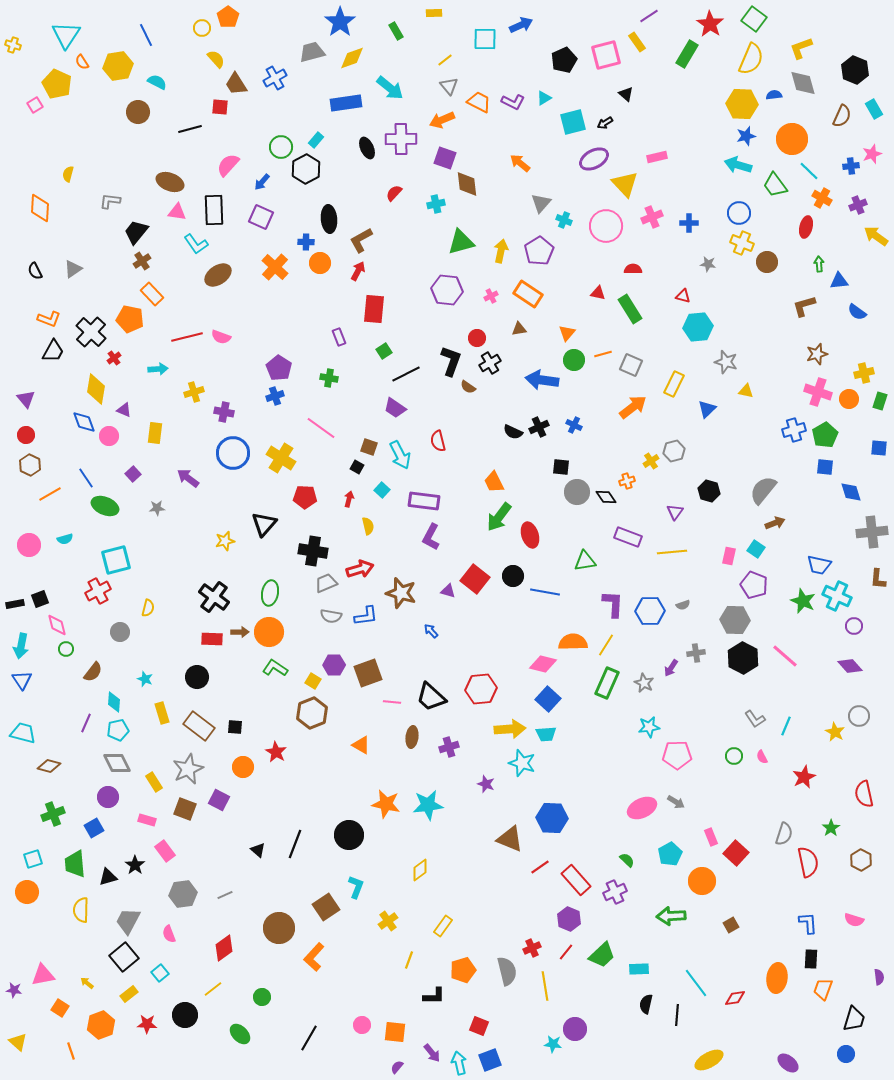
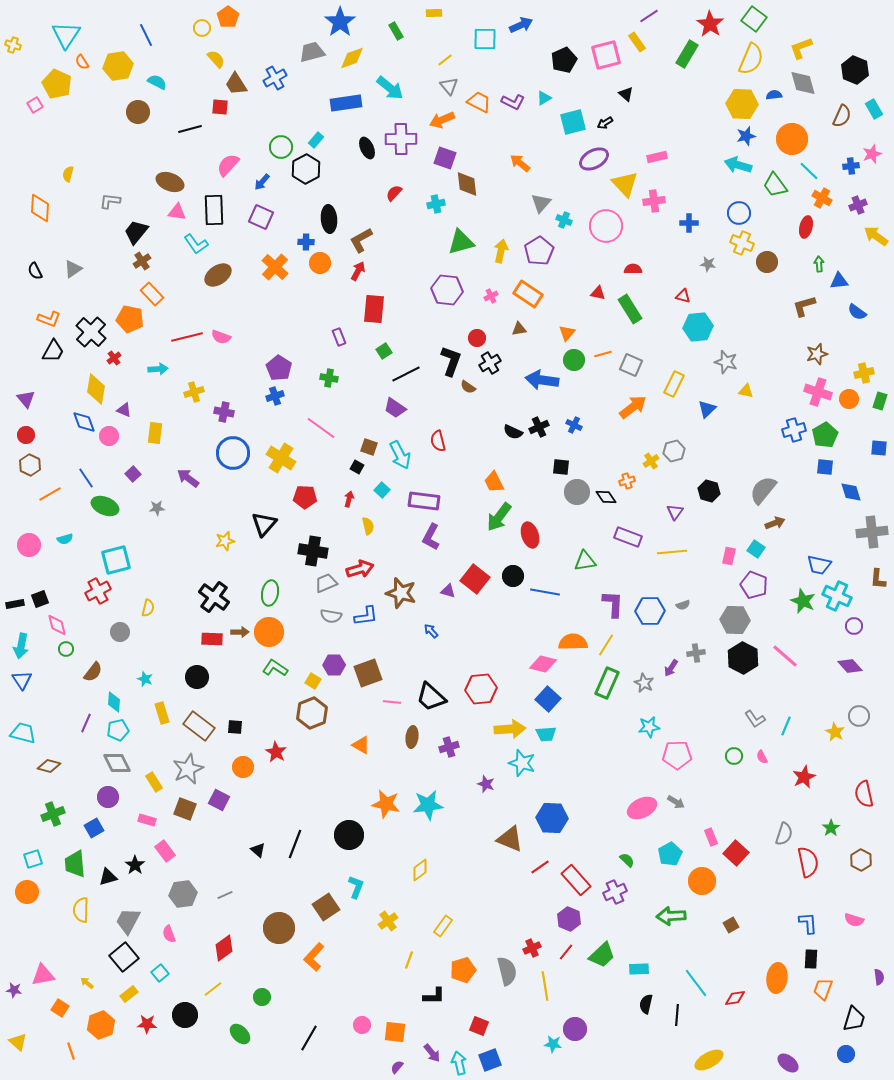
pink cross at (652, 217): moved 2 px right, 16 px up; rotated 15 degrees clockwise
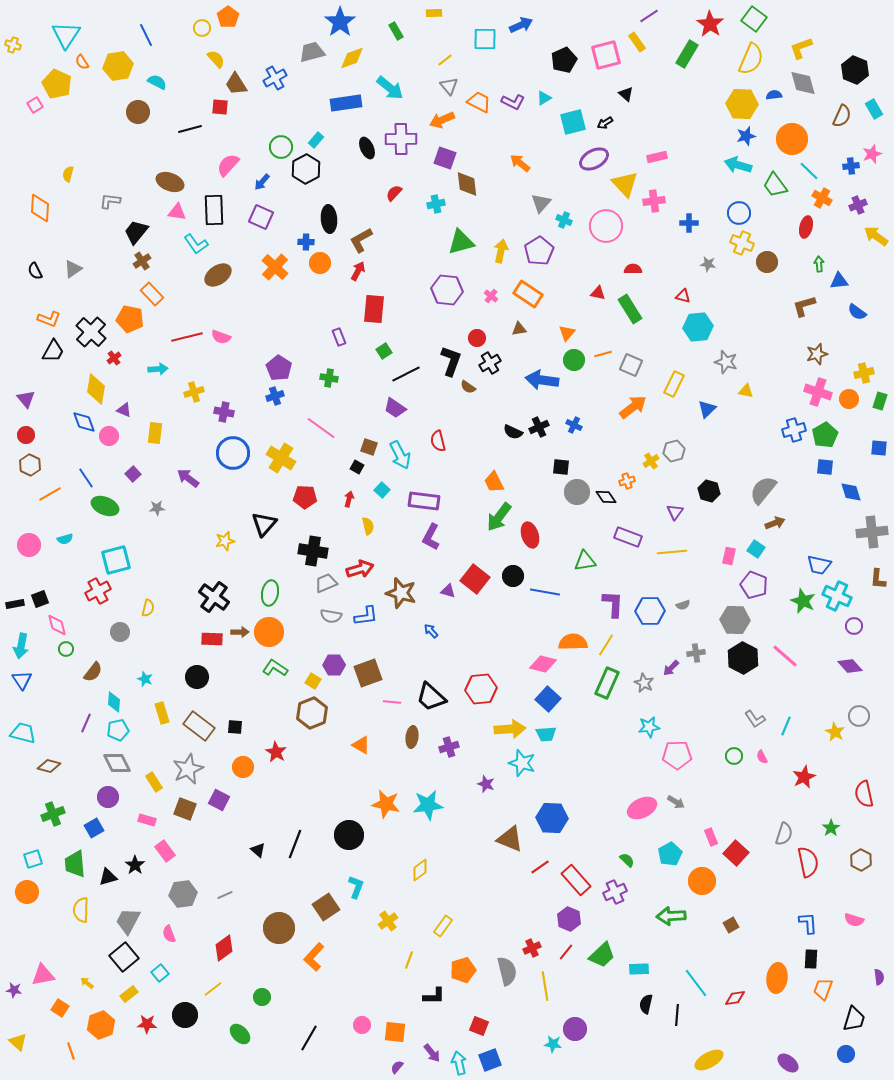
pink cross at (491, 296): rotated 24 degrees counterclockwise
purple arrow at (671, 668): rotated 12 degrees clockwise
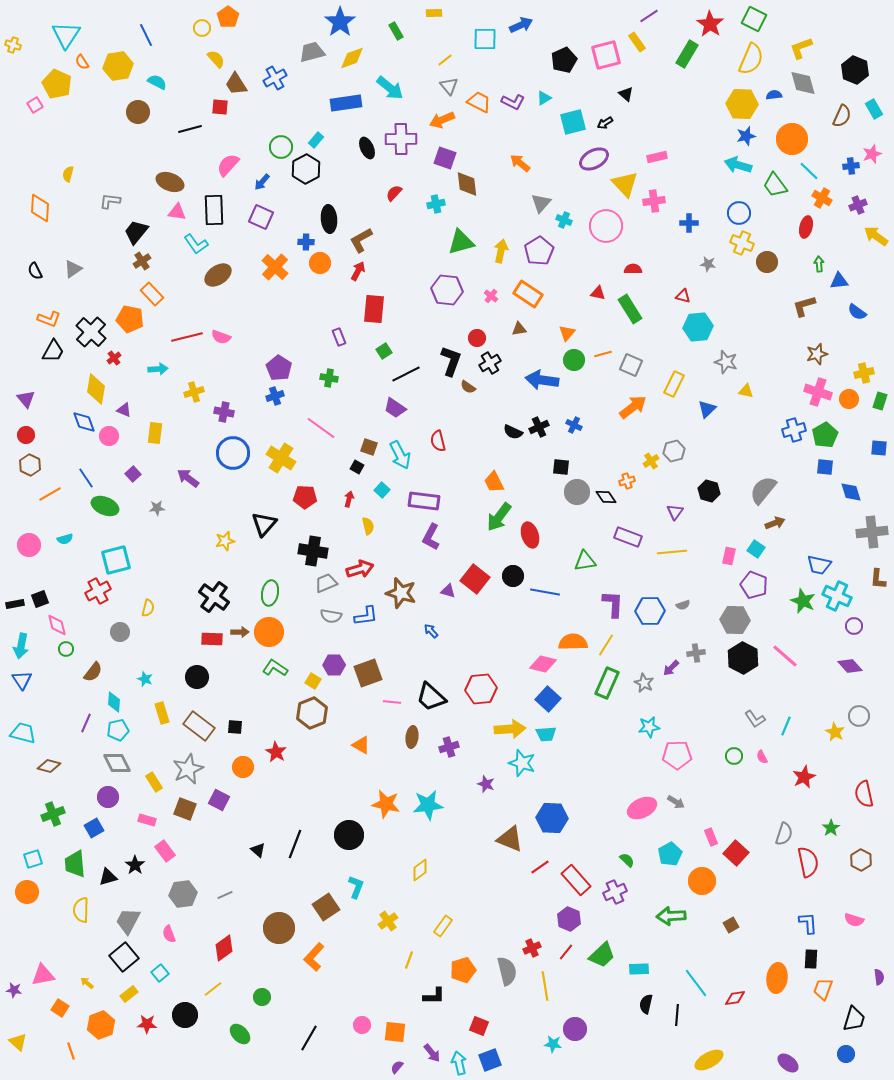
green square at (754, 19): rotated 10 degrees counterclockwise
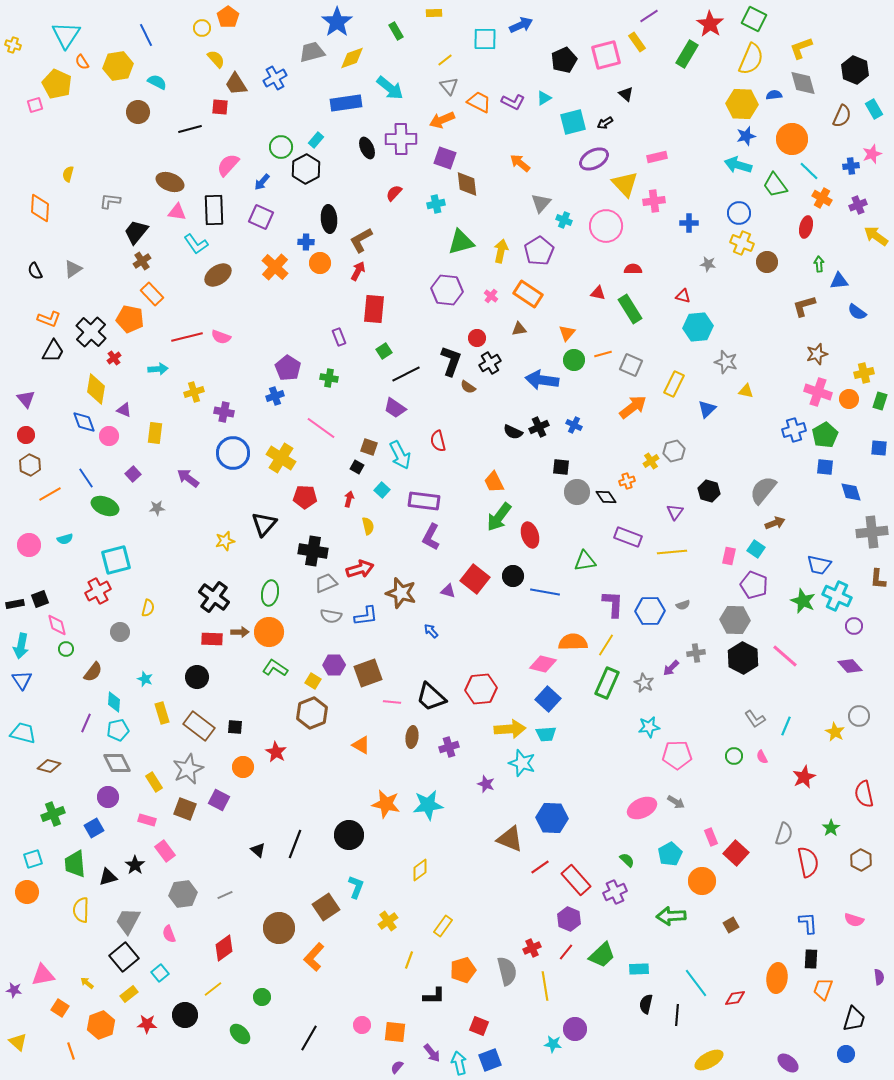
blue star at (340, 22): moved 3 px left
pink square at (35, 105): rotated 14 degrees clockwise
purple pentagon at (279, 368): moved 9 px right
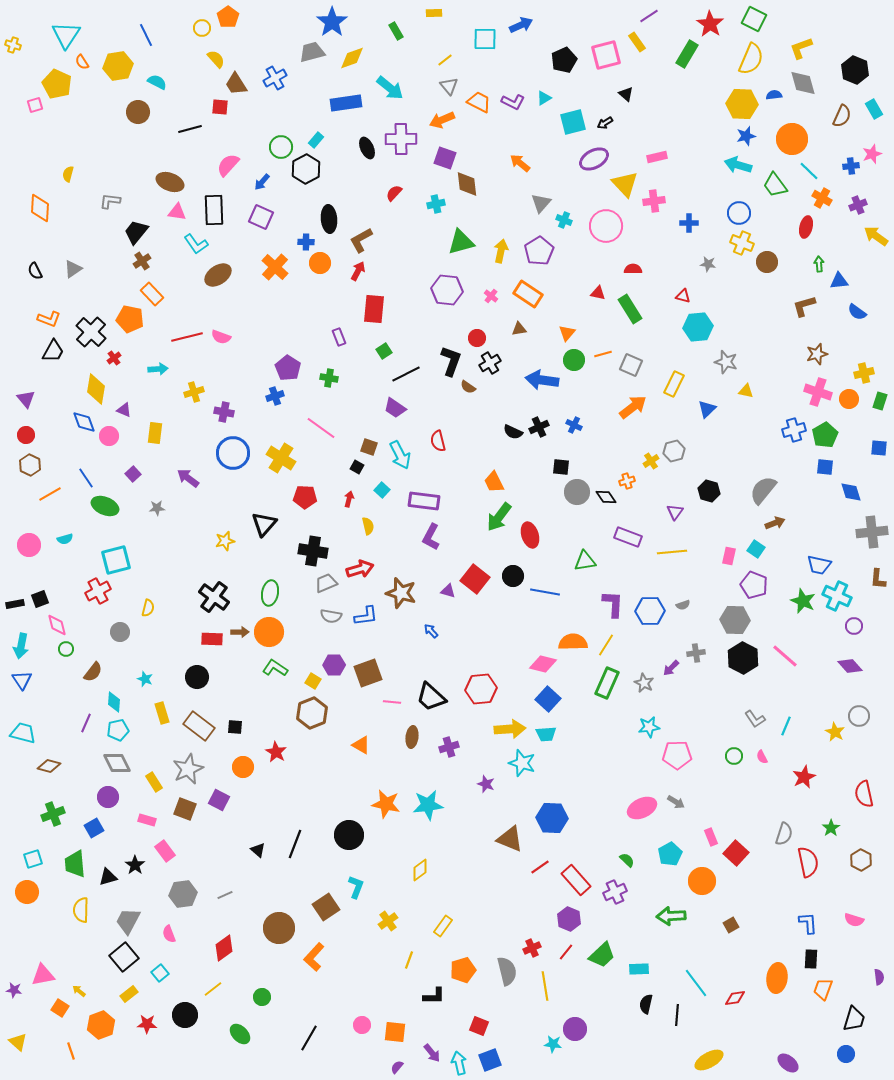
blue star at (337, 22): moved 5 px left
yellow arrow at (87, 983): moved 8 px left, 8 px down
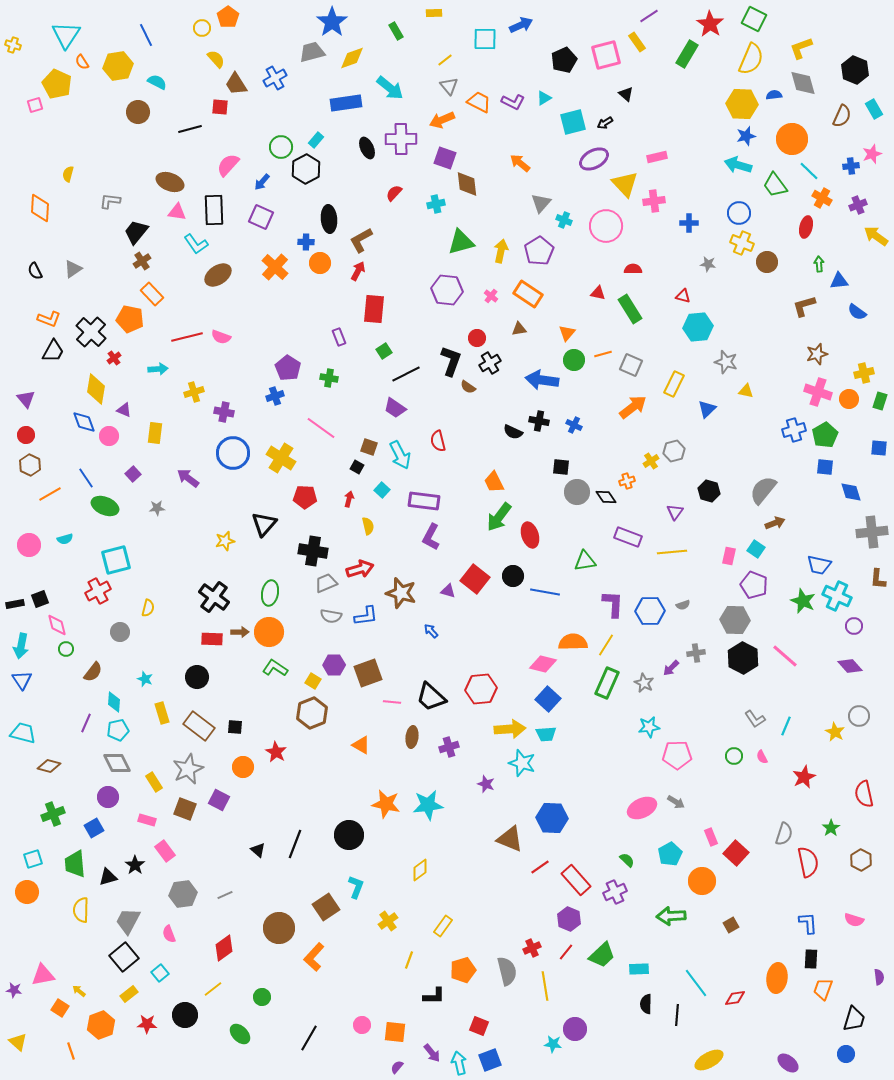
black cross at (539, 427): moved 6 px up; rotated 36 degrees clockwise
black semicircle at (646, 1004): rotated 12 degrees counterclockwise
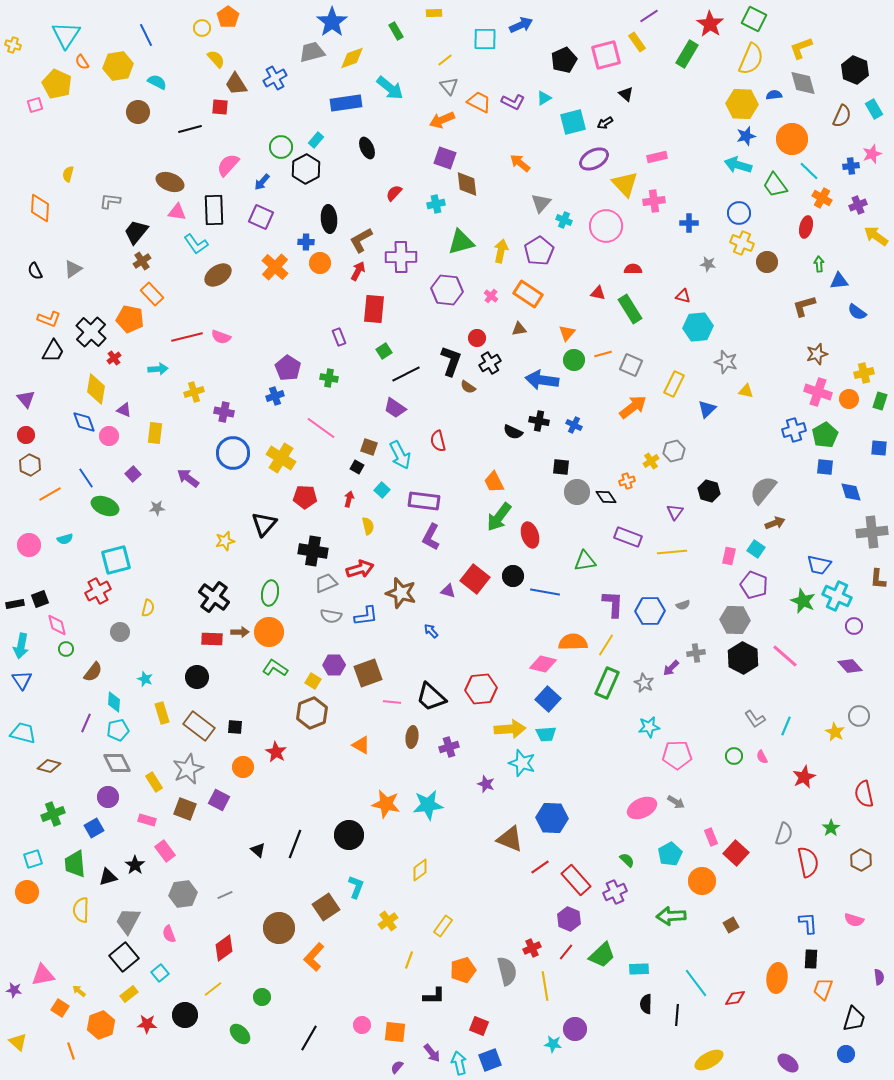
purple cross at (401, 139): moved 118 px down
